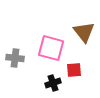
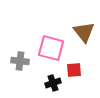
gray cross: moved 5 px right, 3 px down
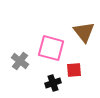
gray cross: rotated 30 degrees clockwise
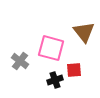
black cross: moved 2 px right, 3 px up
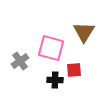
brown triangle: rotated 10 degrees clockwise
gray cross: rotated 18 degrees clockwise
black cross: rotated 21 degrees clockwise
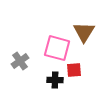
pink square: moved 6 px right
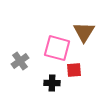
black cross: moved 3 px left, 3 px down
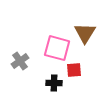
brown triangle: moved 1 px right, 1 px down
black cross: moved 2 px right
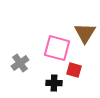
gray cross: moved 2 px down
red square: rotated 21 degrees clockwise
